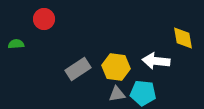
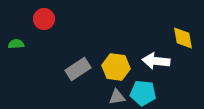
gray triangle: moved 3 px down
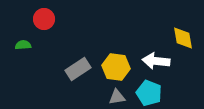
green semicircle: moved 7 px right, 1 px down
cyan pentagon: moved 6 px right; rotated 15 degrees clockwise
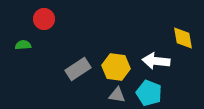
gray triangle: moved 2 px up; rotated 18 degrees clockwise
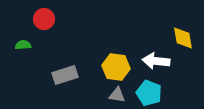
gray rectangle: moved 13 px left, 6 px down; rotated 15 degrees clockwise
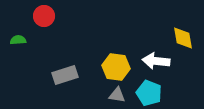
red circle: moved 3 px up
green semicircle: moved 5 px left, 5 px up
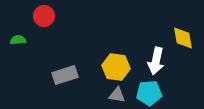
white arrow: rotated 84 degrees counterclockwise
cyan pentagon: rotated 25 degrees counterclockwise
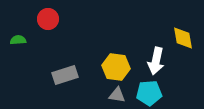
red circle: moved 4 px right, 3 px down
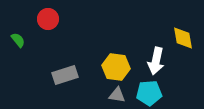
green semicircle: rotated 56 degrees clockwise
